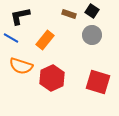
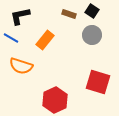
red hexagon: moved 3 px right, 22 px down
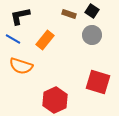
blue line: moved 2 px right, 1 px down
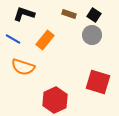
black square: moved 2 px right, 4 px down
black L-shape: moved 4 px right, 2 px up; rotated 30 degrees clockwise
orange semicircle: moved 2 px right, 1 px down
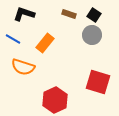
orange rectangle: moved 3 px down
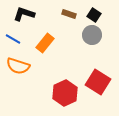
orange semicircle: moved 5 px left, 1 px up
red square: rotated 15 degrees clockwise
red hexagon: moved 10 px right, 7 px up
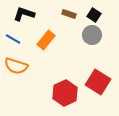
orange rectangle: moved 1 px right, 3 px up
orange semicircle: moved 2 px left
